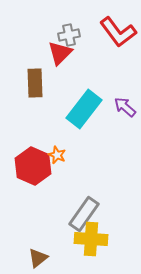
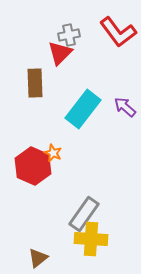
cyan rectangle: moved 1 px left
orange star: moved 4 px left, 2 px up
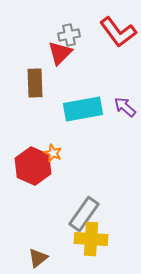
cyan rectangle: rotated 42 degrees clockwise
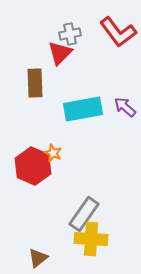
gray cross: moved 1 px right, 1 px up
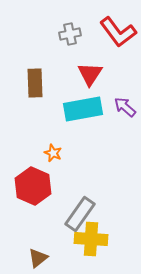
red triangle: moved 30 px right, 21 px down; rotated 12 degrees counterclockwise
red hexagon: moved 20 px down
gray rectangle: moved 4 px left
